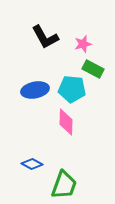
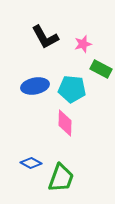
green rectangle: moved 8 px right
blue ellipse: moved 4 px up
pink diamond: moved 1 px left, 1 px down
blue diamond: moved 1 px left, 1 px up
green trapezoid: moved 3 px left, 7 px up
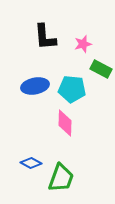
black L-shape: rotated 24 degrees clockwise
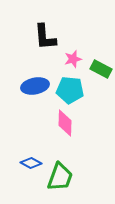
pink star: moved 10 px left, 15 px down
cyan pentagon: moved 2 px left, 1 px down
green trapezoid: moved 1 px left, 1 px up
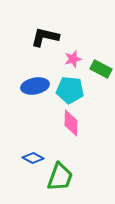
black L-shape: rotated 108 degrees clockwise
pink diamond: moved 6 px right
blue diamond: moved 2 px right, 5 px up
